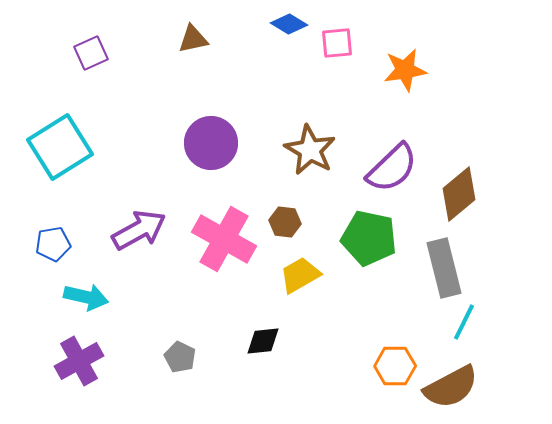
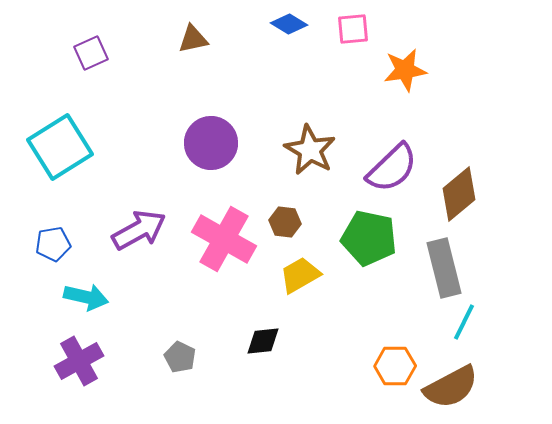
pink square: moved 16 px right, 14 px up
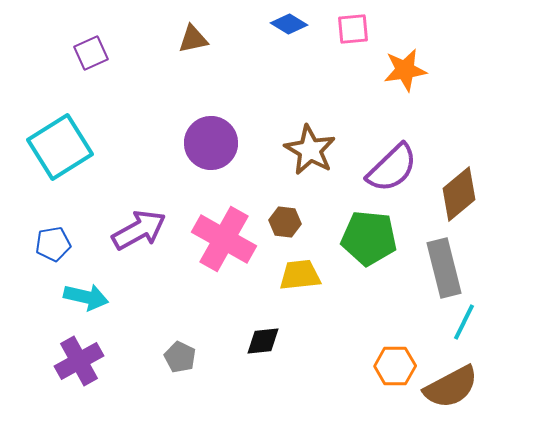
green pentagon: rotated 6 degrees counterclockwise
yellow trapezoid: rotated 24 degrees clockwise
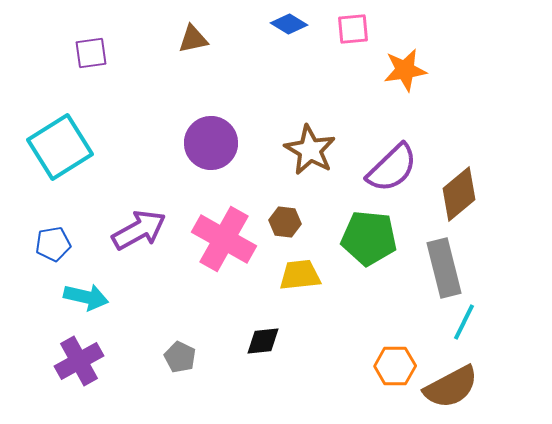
purple square: rotated 16 degrees clockwise
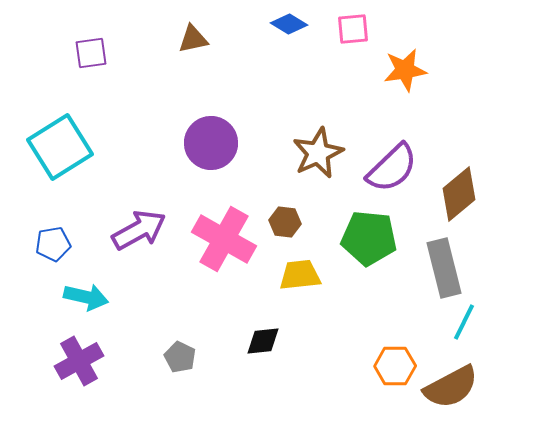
brown star: moved 8 px right, 3 px down; rotated 18 degrees clockwise
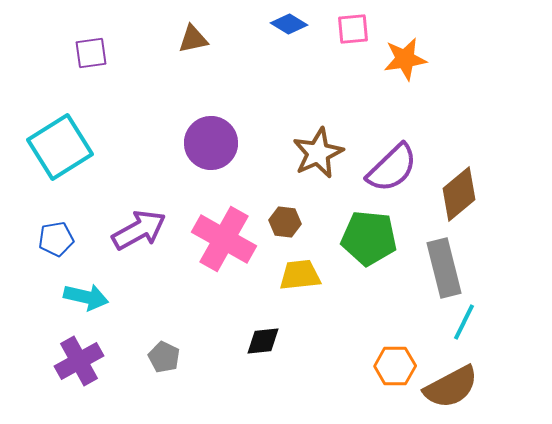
orange star: moved 11 px up
blue pentagon: moved 3 px right, 5 px up
gray pentagon: moved 16 px left
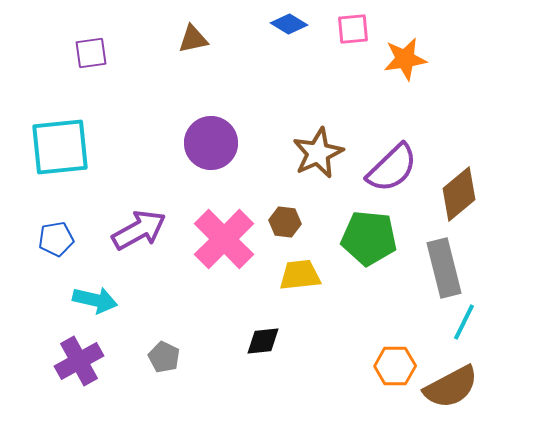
cyan square: rotated 26 degrees clockwise
pink cross: rotated 16 degrees clockwise
cyan arrow: moved 9 px right, 3 px down
